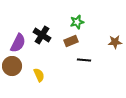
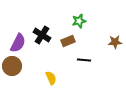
green star: moved 2 px right, 1 px up
brown rectangle: moved 3 px left
yellow semicircle: moved 12 px right, 3 px down
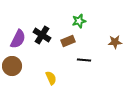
purple semicircle: moved 4 px up
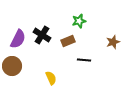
brown star: moved 2 px left; rotated 16 degrees counterclockwise
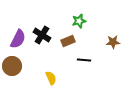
brown star: rotated 16 degrees clockwise
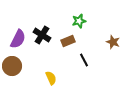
brown star: rotated 24 degrees clockwise
black line: rotated 56 degrees clockwise
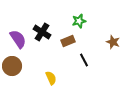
black cross: moved 3 px up
purple semicircle: rotated 60 degrees counterclockwise
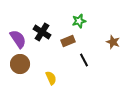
brown circle: moved 8 px right, 2 px up
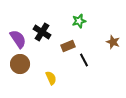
brown rectangle: moved 5 px down
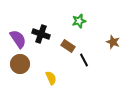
black cross: moved 1 px left, 2 px down; rotated 12 degrees counterclockwise
brown rectangle: rotated 56 degrees clockwise
